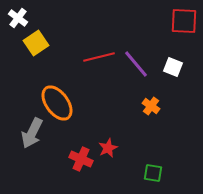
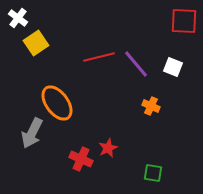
orange cross: rotated 12 degrees counterclockwise
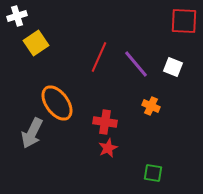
white cross: moved 1 px left, 2 px up; rotated 36 degrees clockwise
red line: rotated 52 degrees counterclockwise
red cross: moved 24 px right, 37 px up; rotated 15 degrees counterclockwise
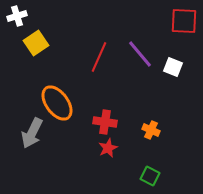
purple line: moved 4 px right, 10 px up
orange cross: moved 24 px down
green square: moved 3 px left, 3 px down; rotated 18 degrees clockwise
